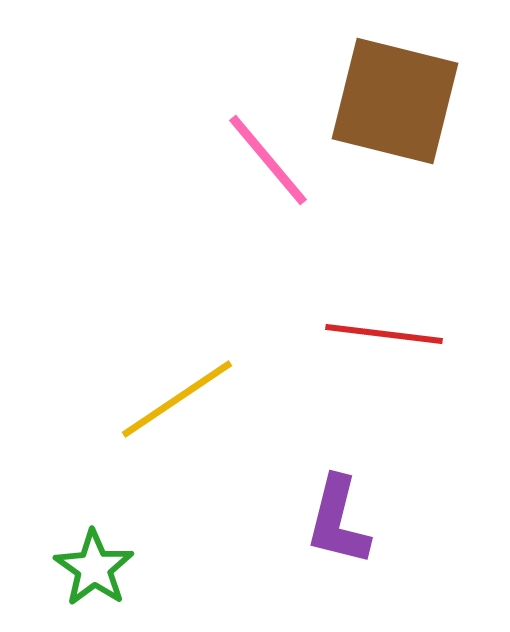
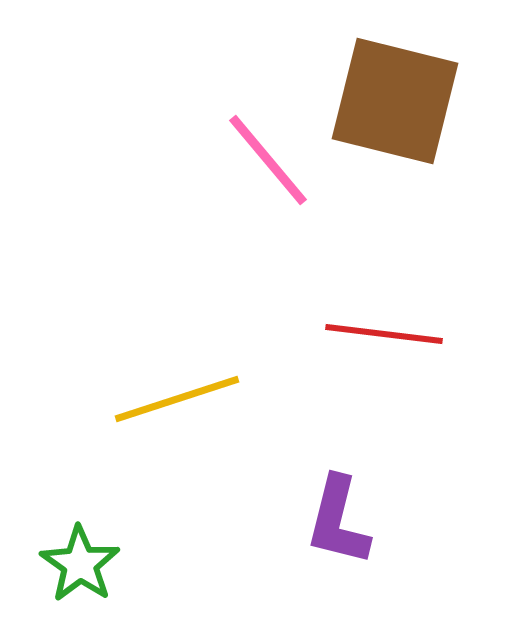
yellow line: rotated 16 degrees clockwise
green star: moved 14 px left, 4 px up
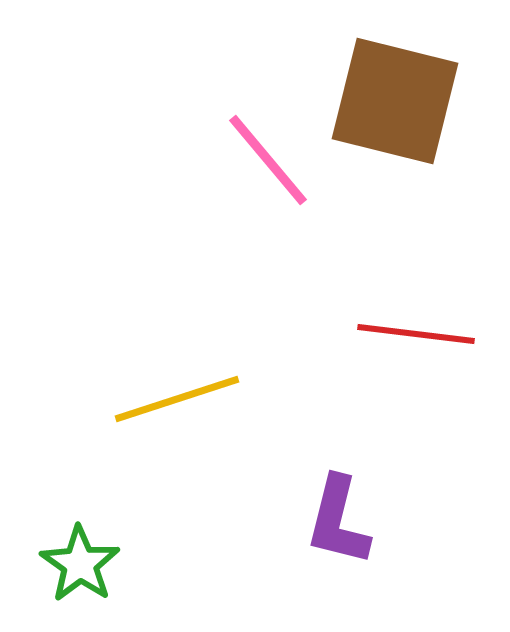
red line: moved 32 px right
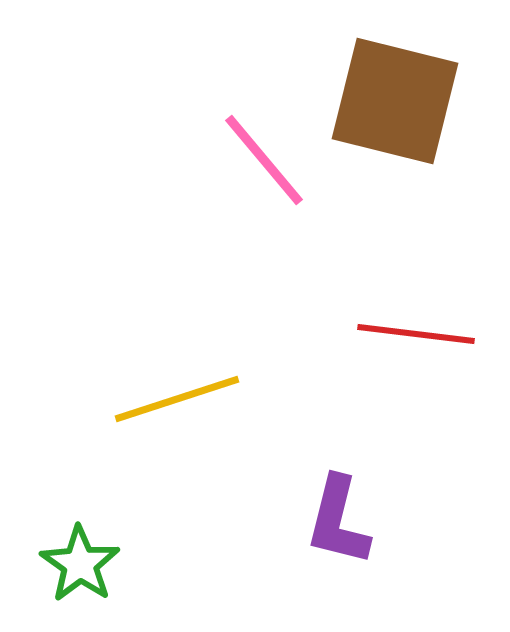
pink line: moved 4 px left
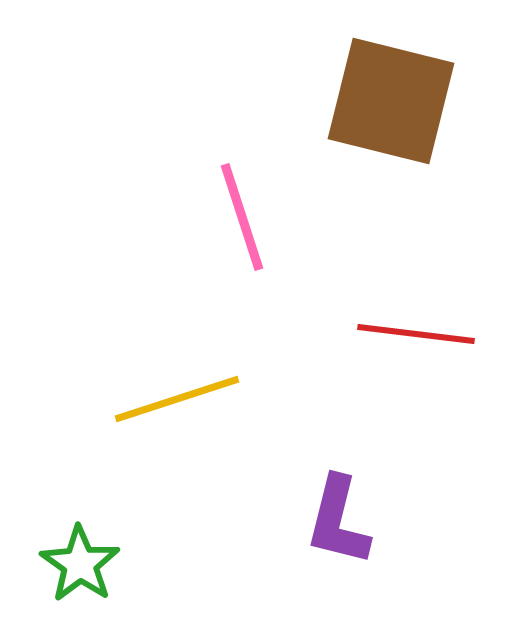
brown square: moved 4 px left
pink line: moved 22 px left, 57 px down; rotated 22 degrees clockwise
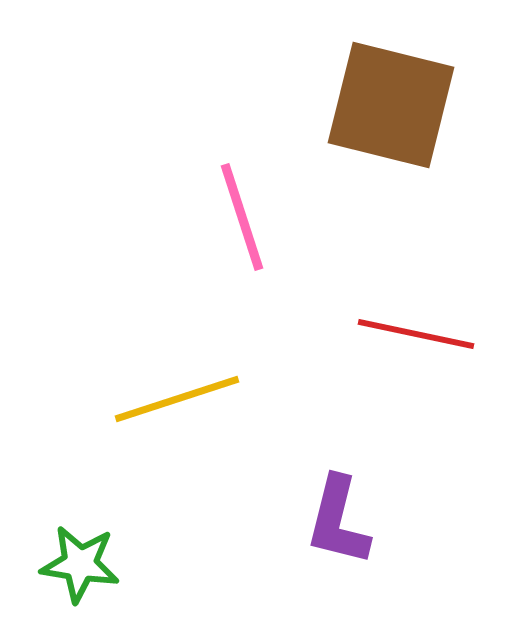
brown square: moved 4 px down
red line: rotated 5 degrees clockwise
green star: rotated 26 degrees counterclockwise
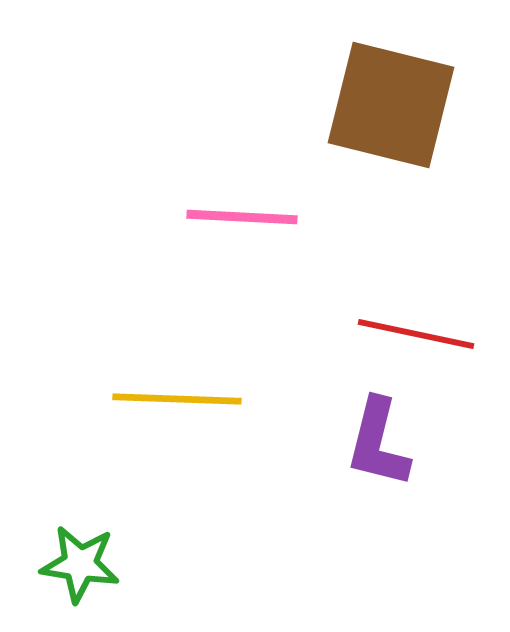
pink line: rotated 69 degrees counterclockwise
yellow line: rotated 20 degrees clockwise
purple L-shape: moved 40 px right, 78 px up
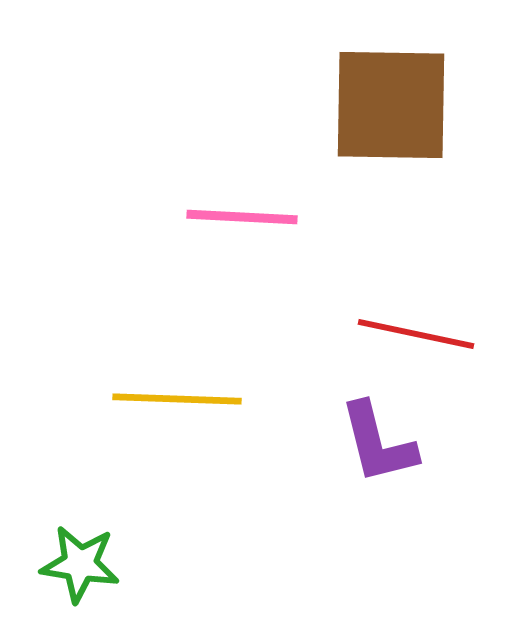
brown square: rotated 13 degrees counterclockwise
purple L-shape: rotated 28 degrees counterclockwise
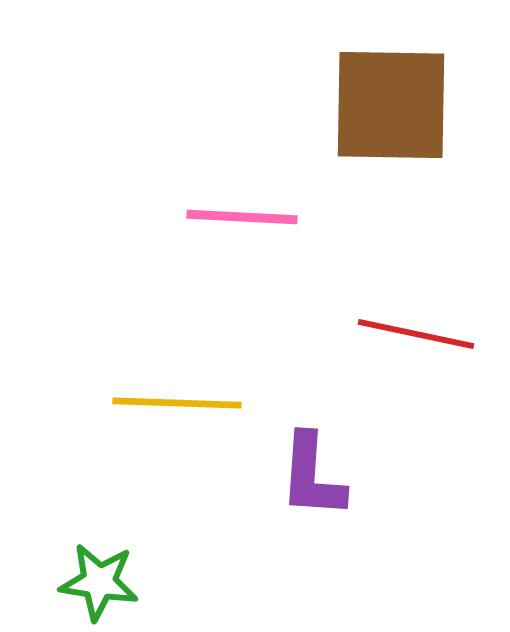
yellow line: moved 4 px down
purple L-shape: moved 66 px left, 33 px down; rotated 18 degrees clockwise
green star: moved 19 px right, 18 px down
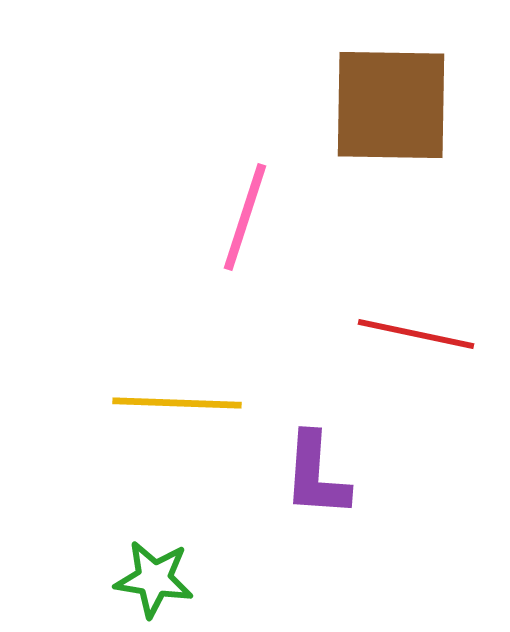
pink line: moved 3 px right; rotated 75 degrees counterclockwise
purple L-shape: moved 4 px right, 1 px up
green star: moved 55 px right, 3 px up
